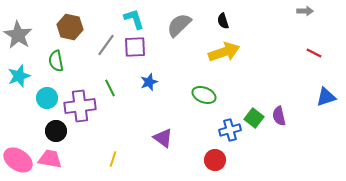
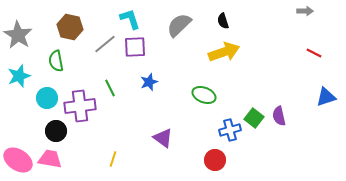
cyan L-shape: moved 4 px left
gray line: moved 1 px left, 1 px up; rotated 15 degrees clockwise
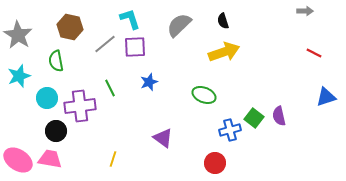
red circle: moved 3 px down
